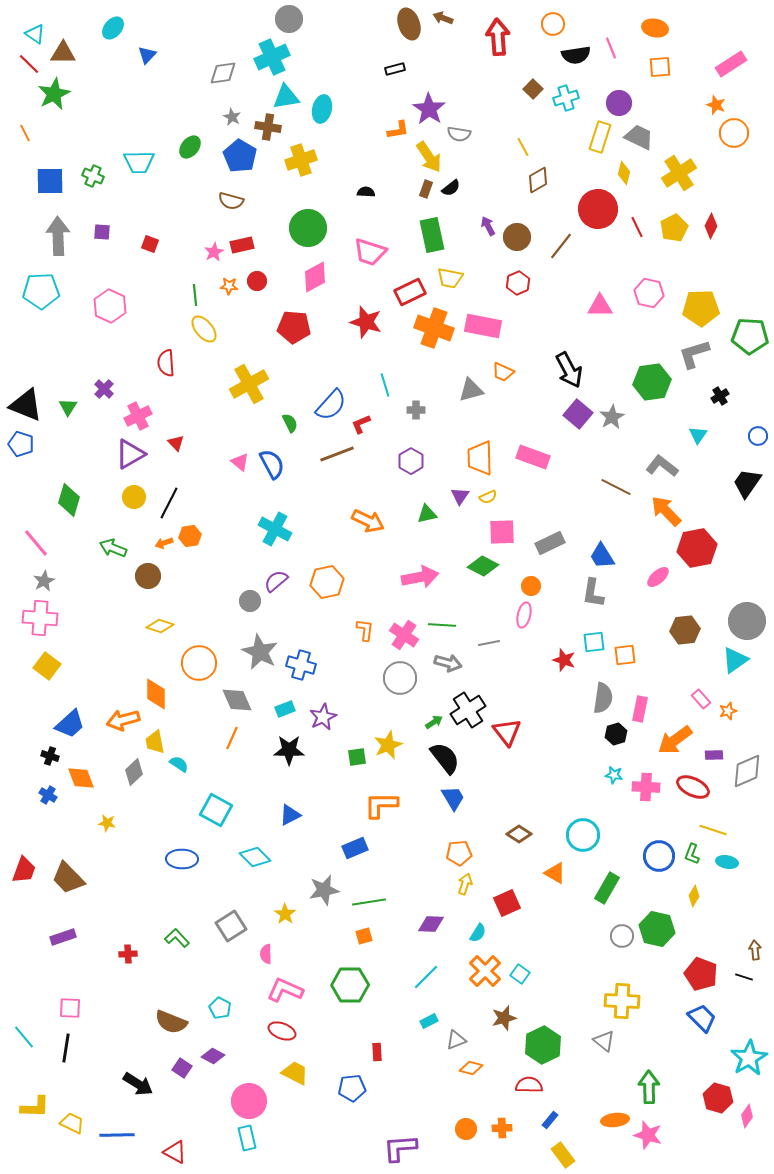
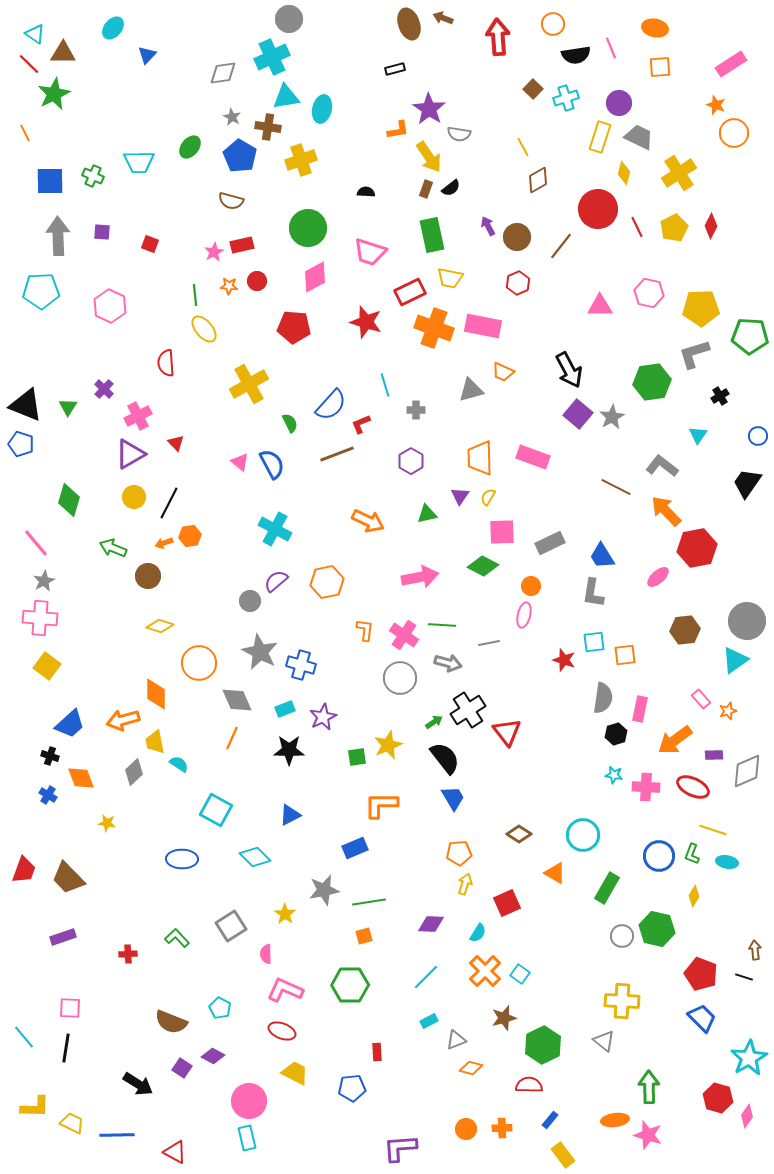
yellow semicircle at (488, 497): rotated 144 degrees clockwise
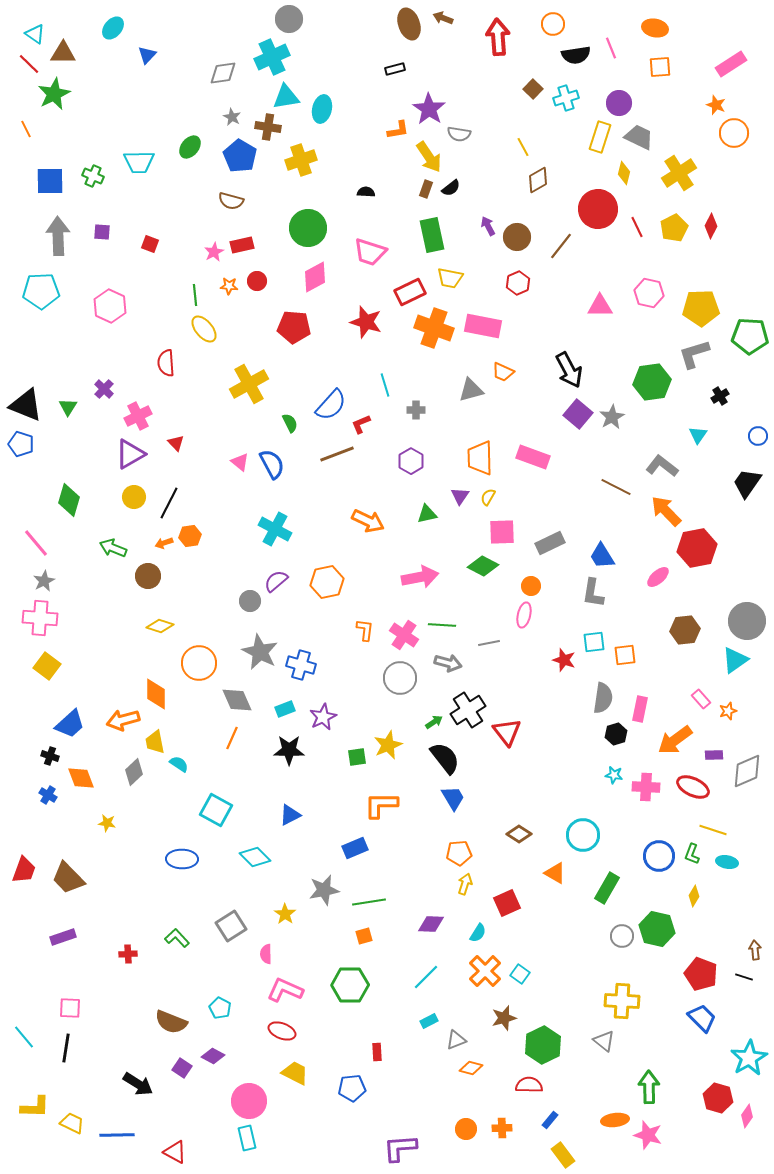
orange line at (25, 133): moved 1 px right, 4 px up
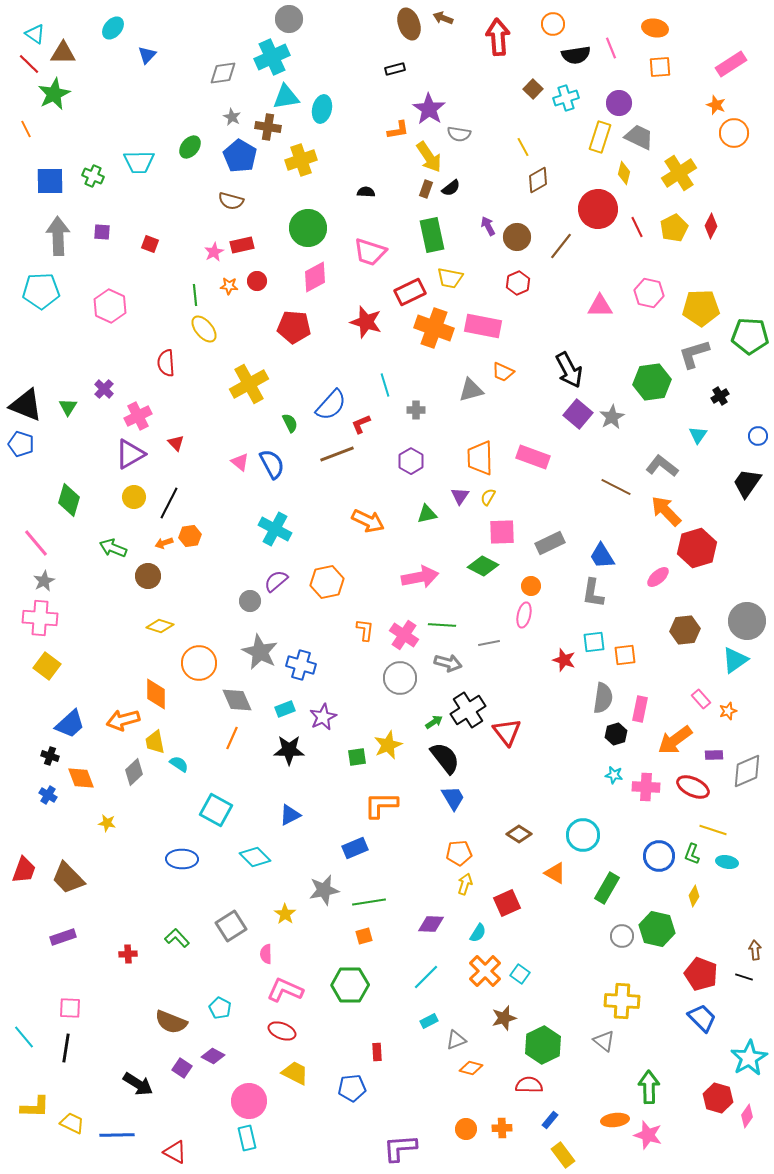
red hexagon at (697, 548): rotated 6 degrees counterclockwise
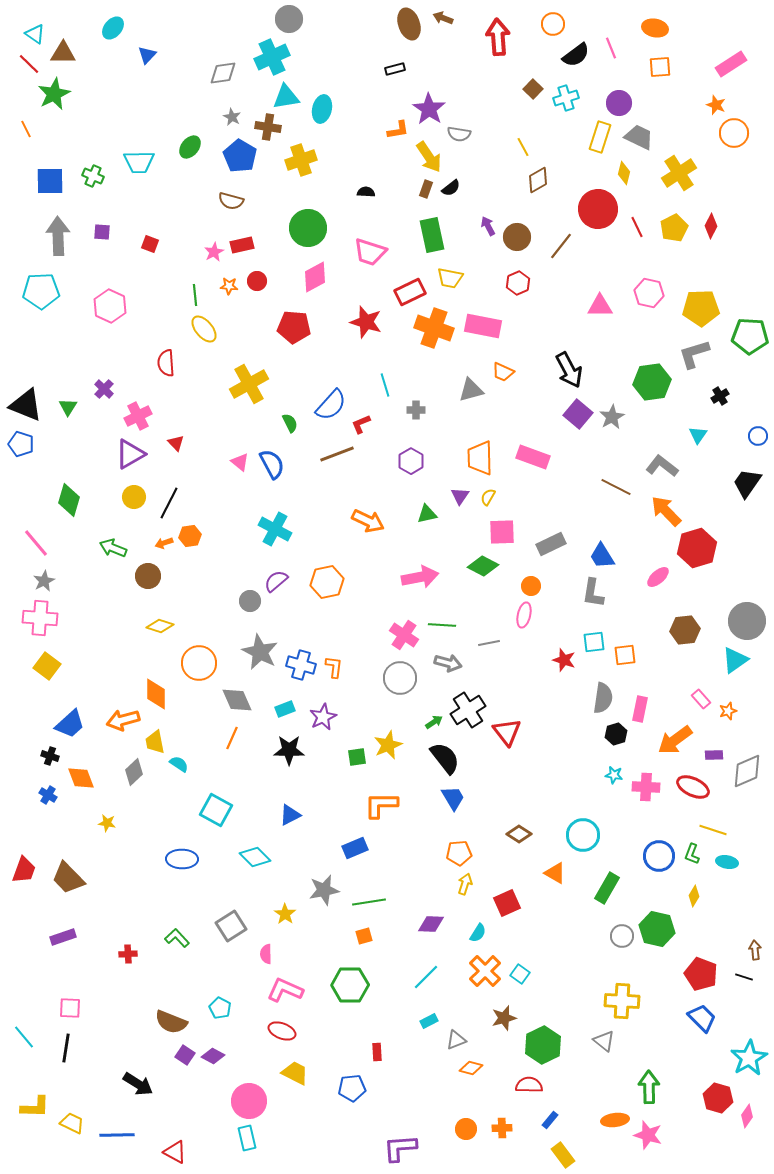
black semicircle at (576, 55): rotated 28 degrees counterclockwise
gray rectangle at (550, 543): moved 1 px right, 1 px down
orange L-shape at (365, 630): moved 31 px left, 37 px down
purple square at (182, 1068): moved 3 px right, 13 px up
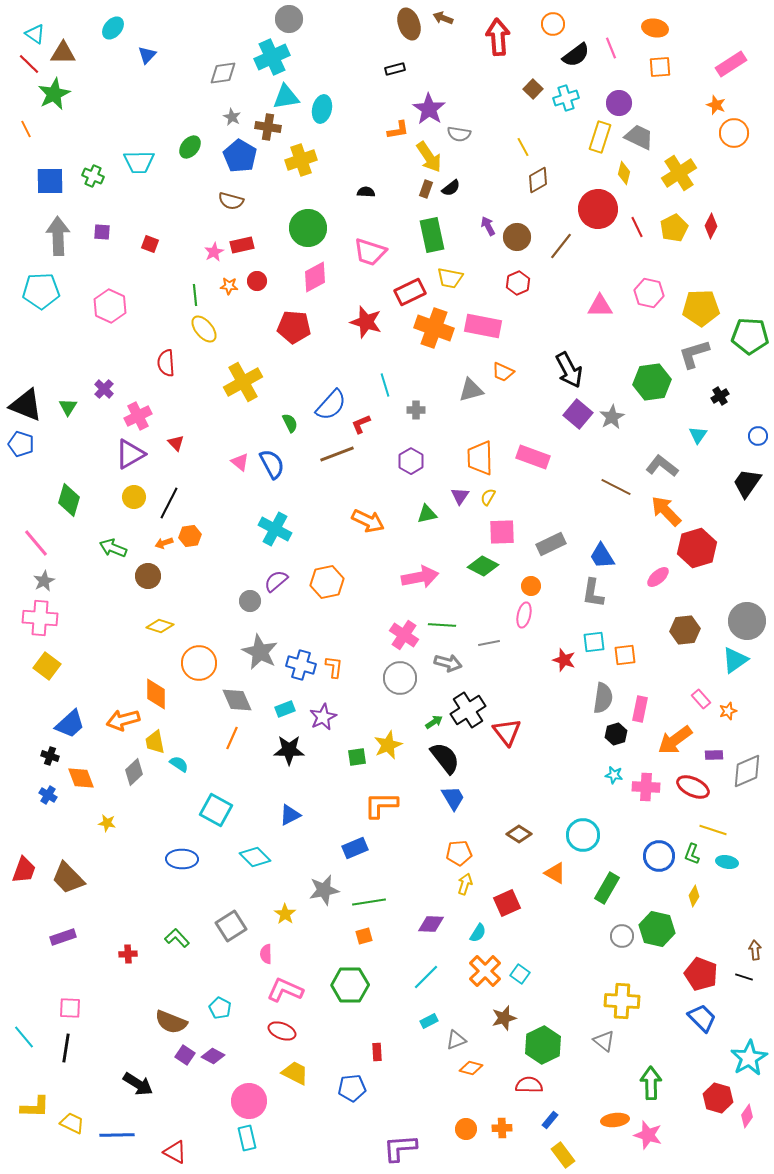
yellow cross at (249, 384): moved 6 px left, 2 px up
green arrow at (649, 1087): moved 2 px right, 4 px up
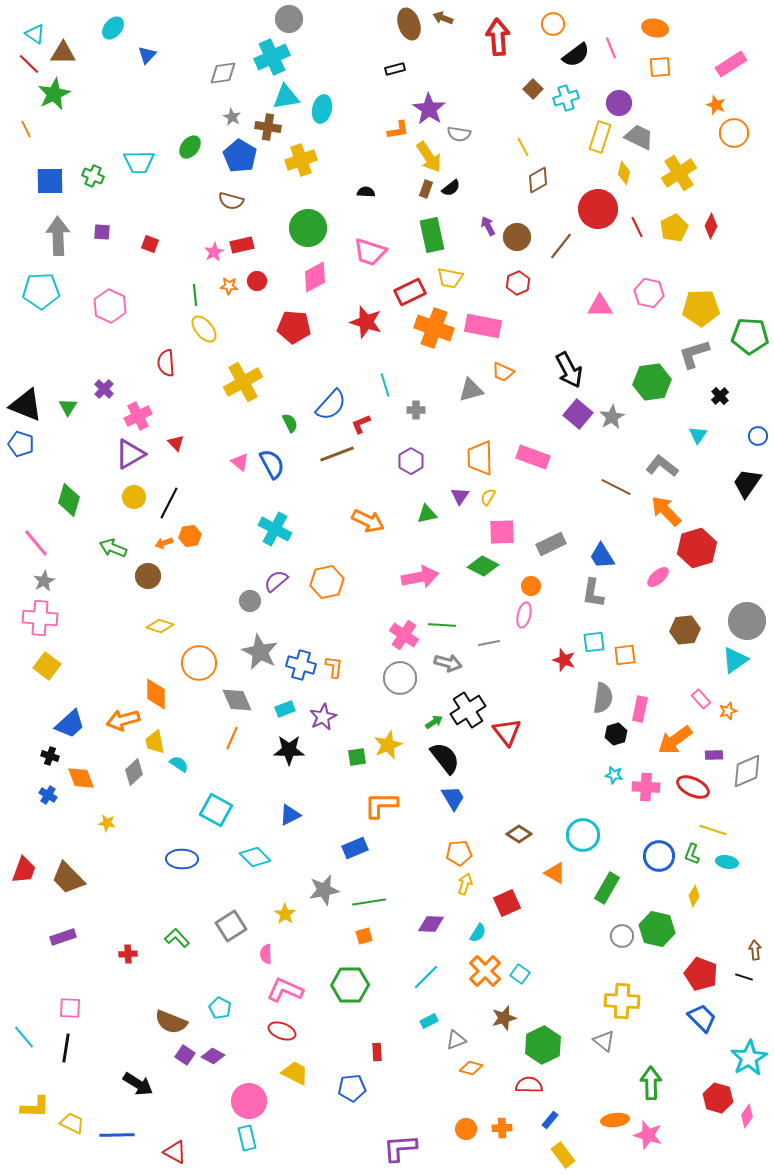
black cross at (720, 396): rotated 12 degrees counterclockwise
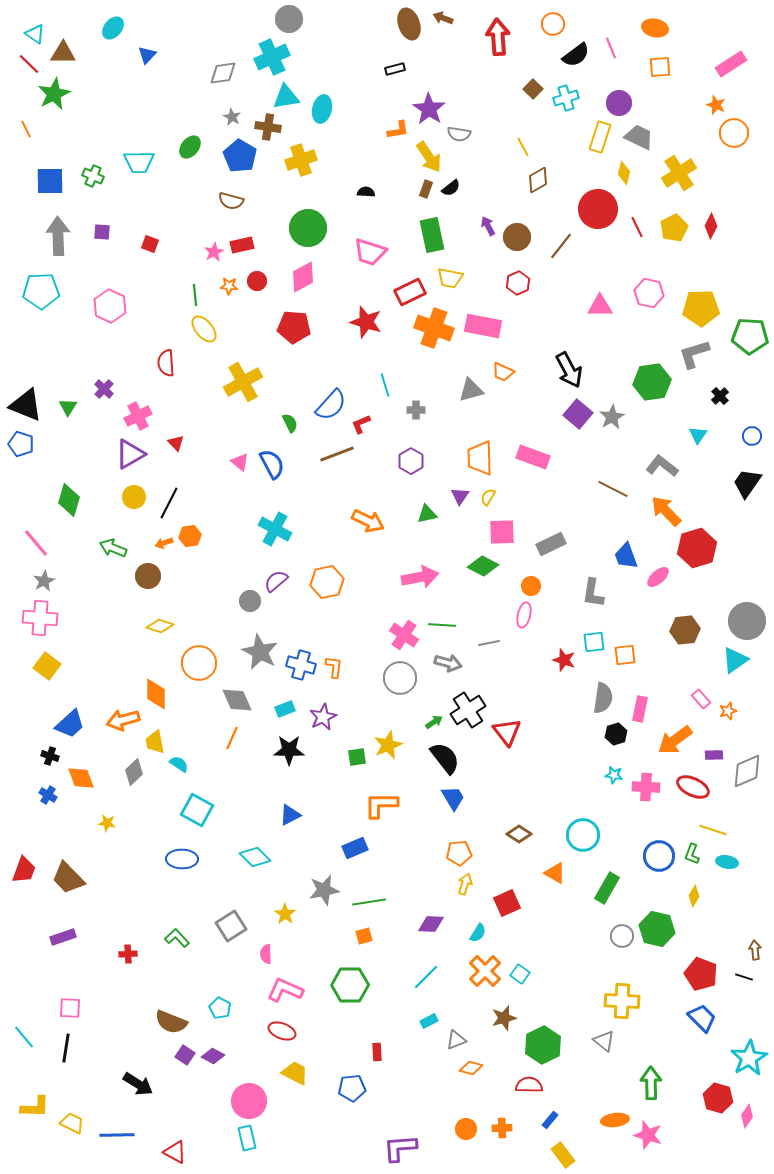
pink diamond at (315, 277): moved 12 px left
blue circle at (758, 436): moved 6 px left
brown line at (616, 487): moved 3 px left, 2 px down
blue trapezoid at (602, 556): moved 24 px right; rotated 12 degrees clockwise
cyan square at (216, 810): moved 19 px left
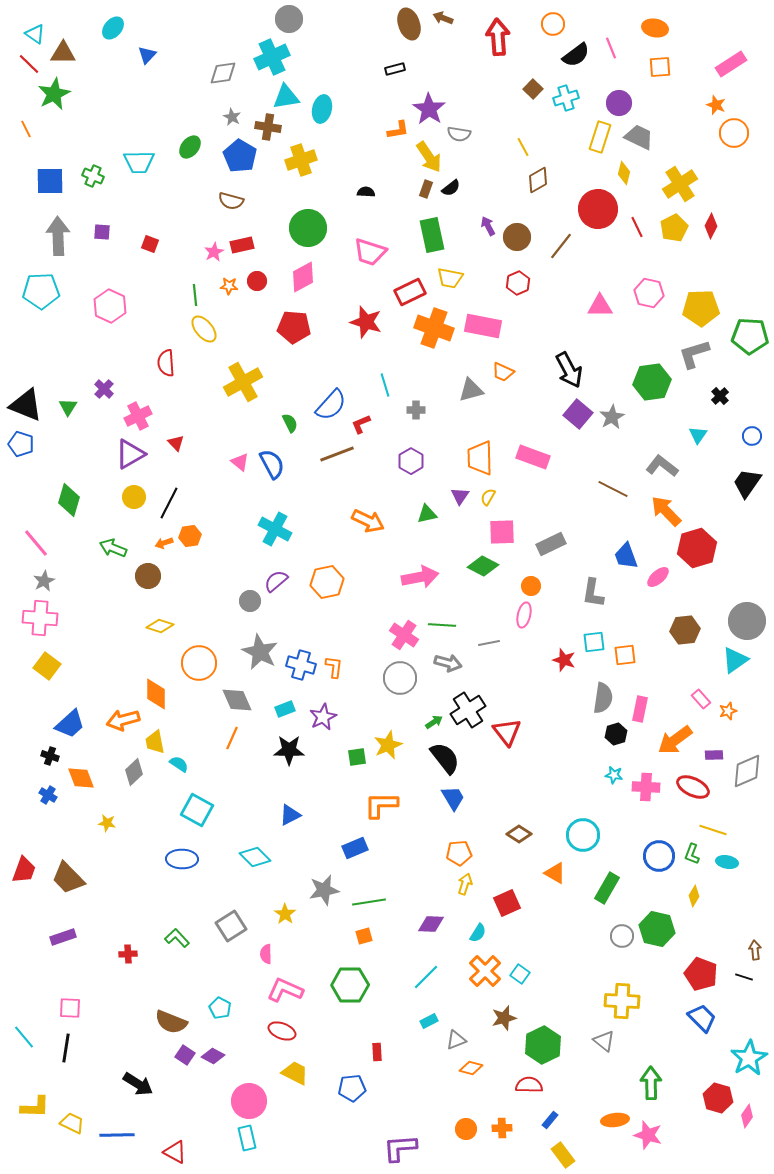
yellow cross at (679, 173): moved 1 px right, 11 px down
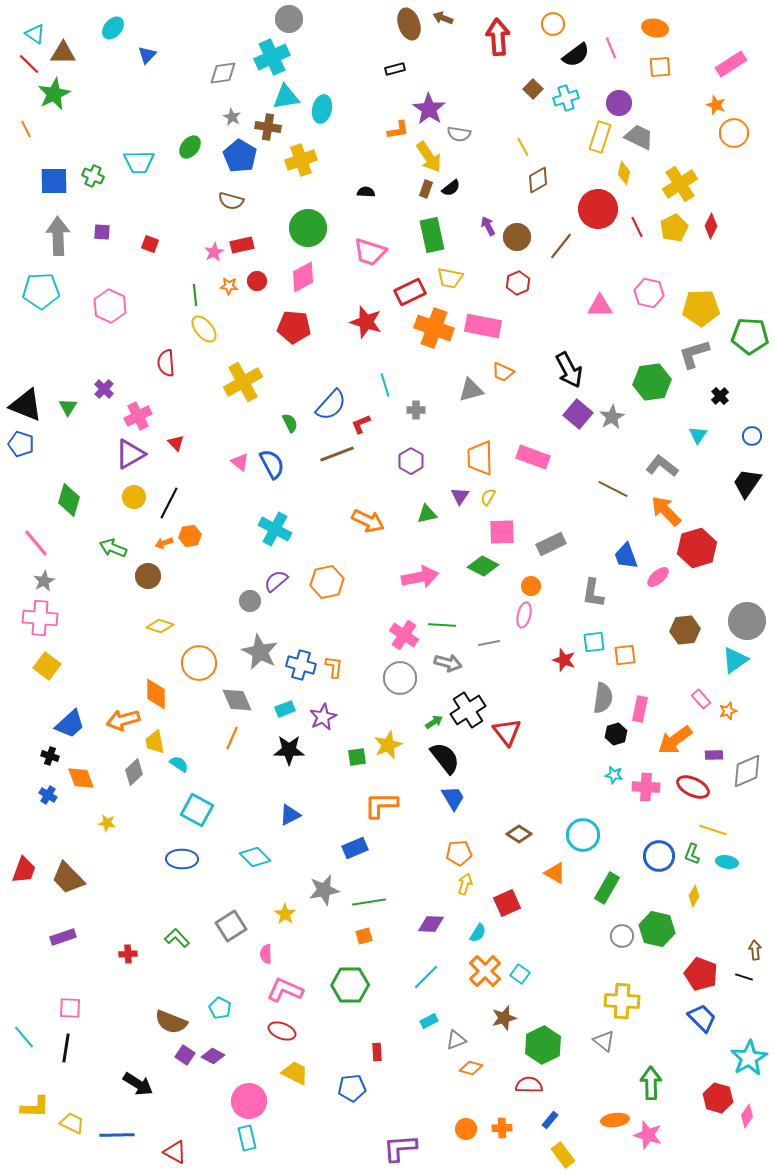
blue square at (50, 181): moved 4 px right
